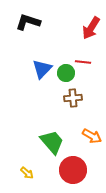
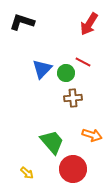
black L-shape: moved 6 px left
red arrow: moved 2 px left, 4 px up
red line: rotated 21 degrees clockwise
orange arrow: moved 1 px up; rotated 12 degrees counterclockwise
red circle: moved 1 px up
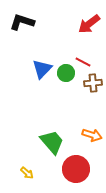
red arrow: rotated 20 degrees clockwise
brown cross: moved 20 px right, 15 px up
red circle: moved 3 px right
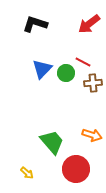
black L-shape: moved 13 px right, 2 px down
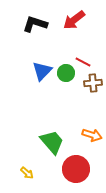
red arrow: moved 15 px left, 4 px up
blue triangle: moved 2 px down
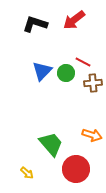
green trapezoid: moved 1 px left, 2 px down
